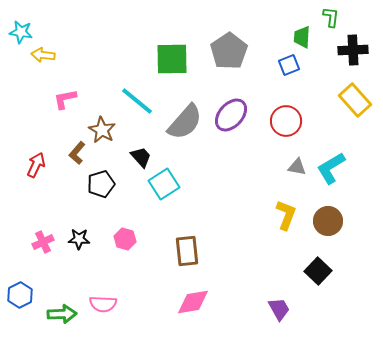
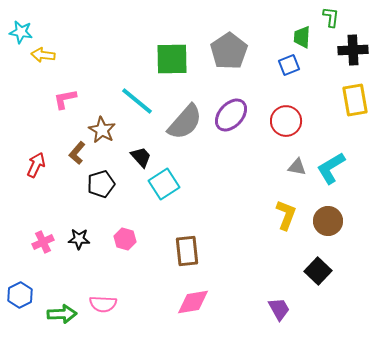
yellow rectangle: rotated 32 degrees clockwise
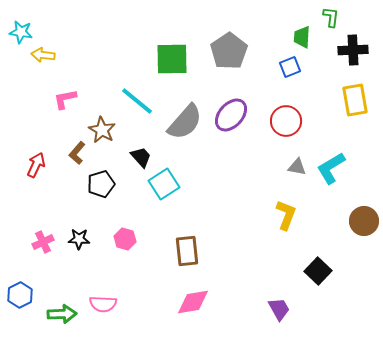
blue square: moved 1 px right, 2 px down
brown circle: moved 36 px right
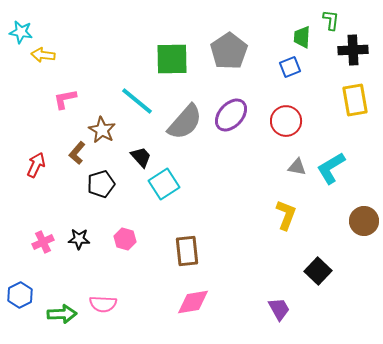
green L-shape: moved 3 px down
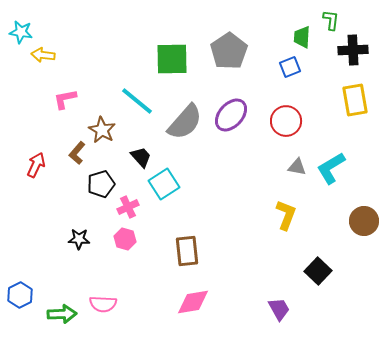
pink cross: moved 85 px right, 35 px up
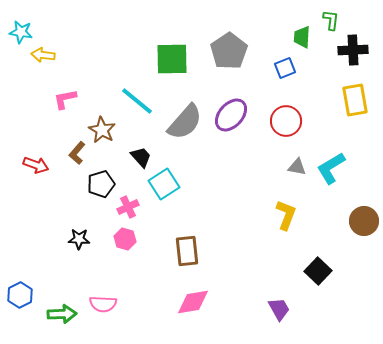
blue square: moved 5 px left, 1 px down
red arrow: rotated 85 degrees clockwise
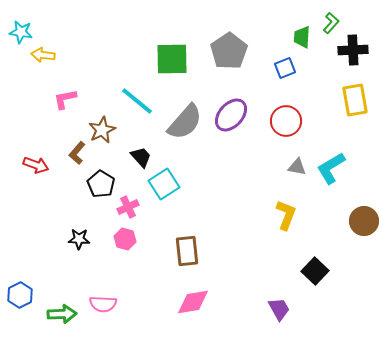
green L-shape: moved 3 px down; rotated 35 degrees clockwise
brown star: rotated 16 degrees clockwise
black pentagon: rotated 24 degrees counterclockwise
black square: moved 3 px left
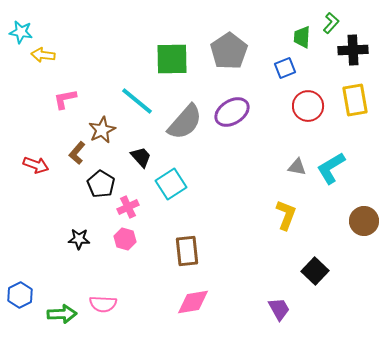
purple ellipse: moved 1 px right, 3 px up; rotated 16 degrees clockwise
red circle: moved 22 px right, 15 px up
cyan square: moved 7 px right
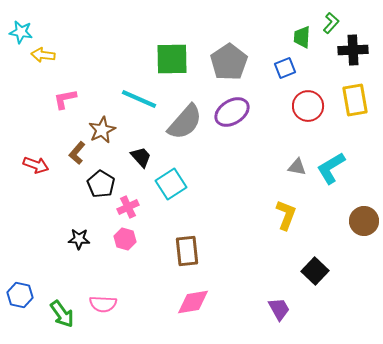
gray pentagon: moved 11 px down
cyan line: moved 2 px right, 2 px up; rotated 15 degrees counterclockwise
blue hexagon: rotated 20 degrees counterclockwise
green arrow: rotated 56 degrees clockwise
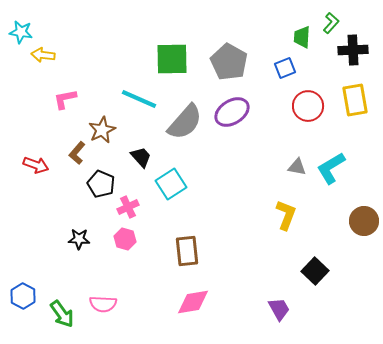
gray pentagon: rotated 9 degrees counterclockwise
black pentagon: rotated 8 degrees counterclockwise
blue hexagon: moved 3 px right, 1 px down; rotated 15 degrees clockwise
